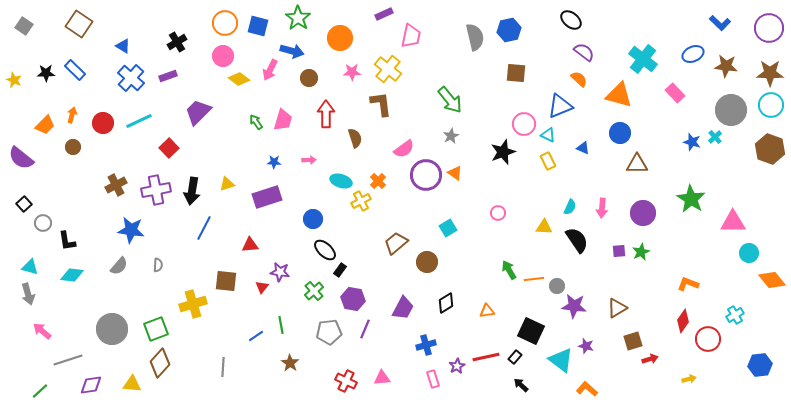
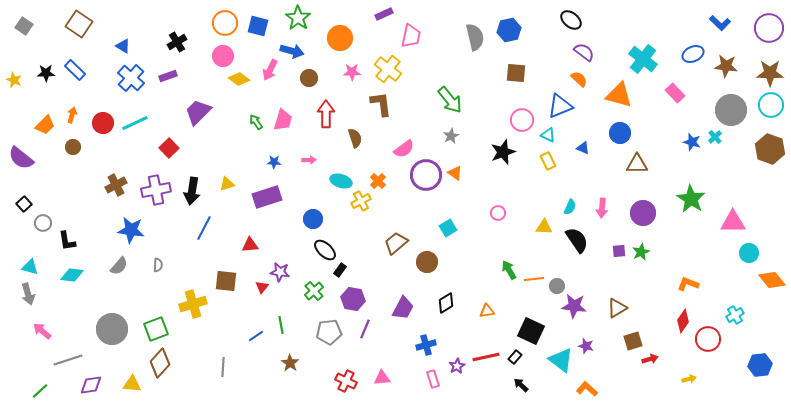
cyan line at (139, 121): moved 4 px left, 2 px down
pink circle at (524, 124): moved 2 px left, 4 px up
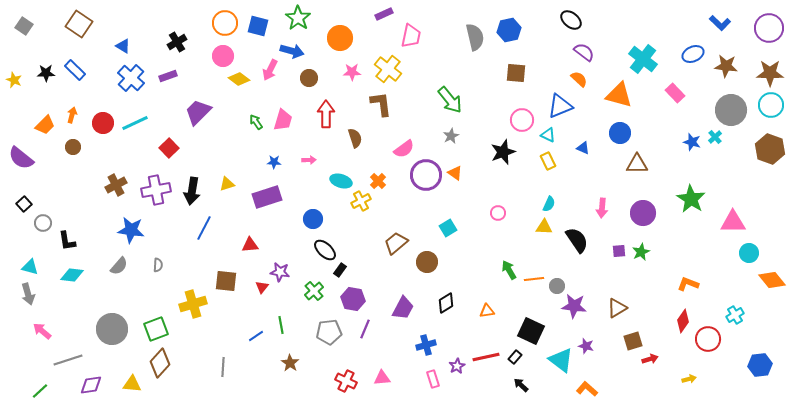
cyan semicircle at (570, 207): moved 21 px left, 3 px up
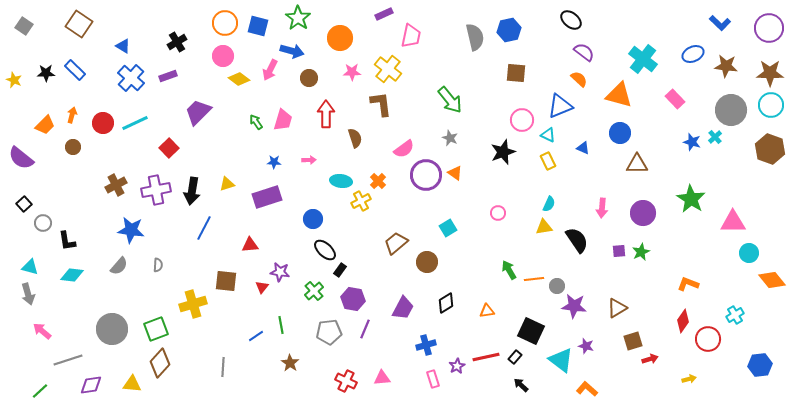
pink rectangle at (675, 93): moved 6 px down
gray star at (451, 136): moved 1 px left, 2 px down; rotated 21 degrees counterclockwise
cyan ellipse at (341, 181): rotated 10 degrees counterclockwise
yellow triangle at (544, 227): rotated 12 degrees counterclockwise
